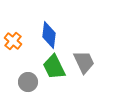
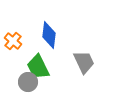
green trapezoid: moved 16 px left
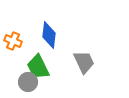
orange cross: rotated 18 degrees counterclockwise
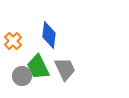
orange cross: rotated 24 degrees clockwise
gray trapezoid: moved 19 px left, 7 px down
gray circle: moved 6 px left, 6 px up
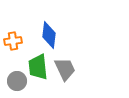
orange cross: rotated 36 degrees clockwise
green trapezoid: rotated 20 degrees clockwise
gray circle: moved 5 px left, 5 px down
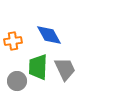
blue diamond: rotated 36 degrees counterclockwise
green trapezoid: rotated 8 degrees clockwise
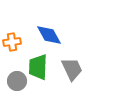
orange cross: moved 1 px left, 1 px down
gray trapezoid: moved 7 px right
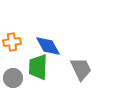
blue diamond: moved 1 px left, 11 px down
gray trapezoid: moved 9 px right
gray circle: moved 4 px left, 3 px up
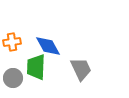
green trapezoid: moved 2 px left
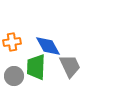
gray trapezoid: moved 11 px left, 3 px up
gray circle: moved 1 px right, 2 px up
